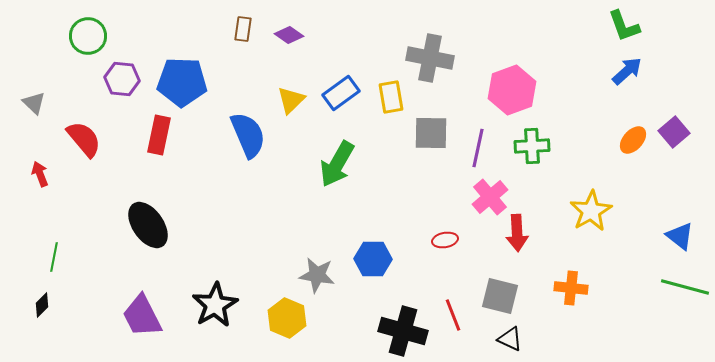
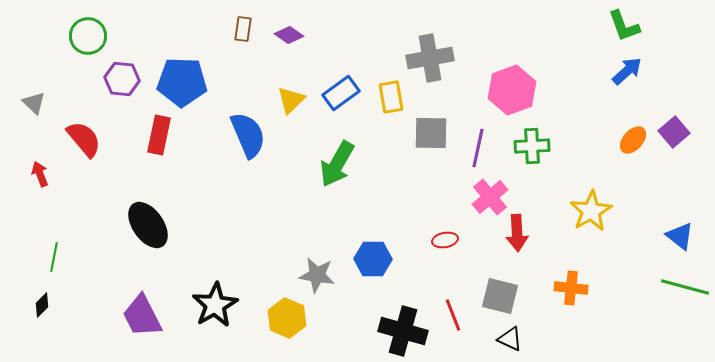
gray cross at (430, 58): rotated 21 degrees counterclockwise
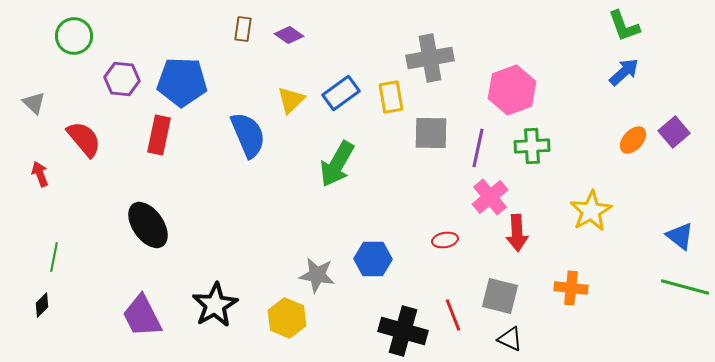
green circle at (88, 36): moved 14 px left
blue arrow at (627, 71): moved 3 px left, 1 px down
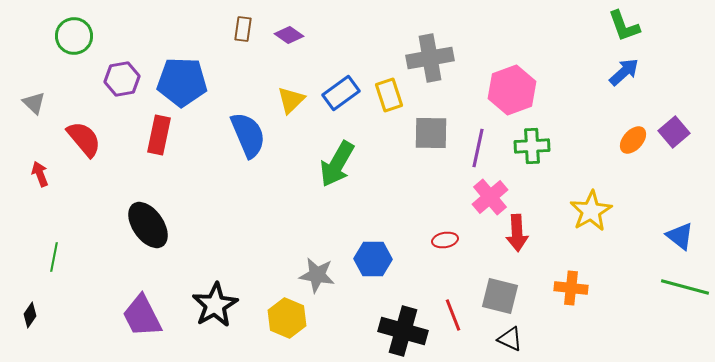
purple hexagon at (122, 79): rotated 16 degrees counterclockwise
yellow rectangle at (391, 97): moved 2 px left, 2 px up; rotated 8 degrees counterclockwise
black diamond at (42, 305): moved 12 px left, 10 px down; rotated 10 degrees counterclockwise
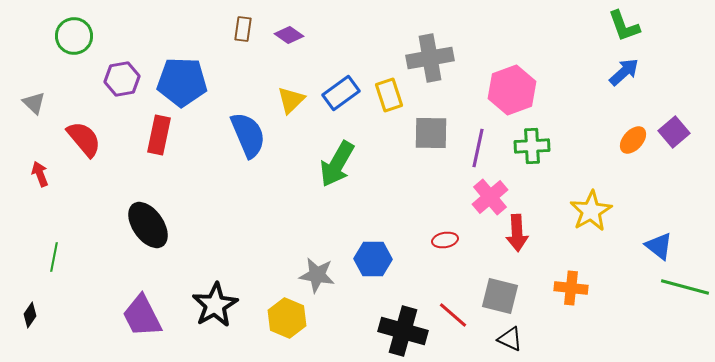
blue triangle at (680, 236): moved 21 px left, 10 px down
red line at (453, 315): rotated 28 degrees counterclockwise
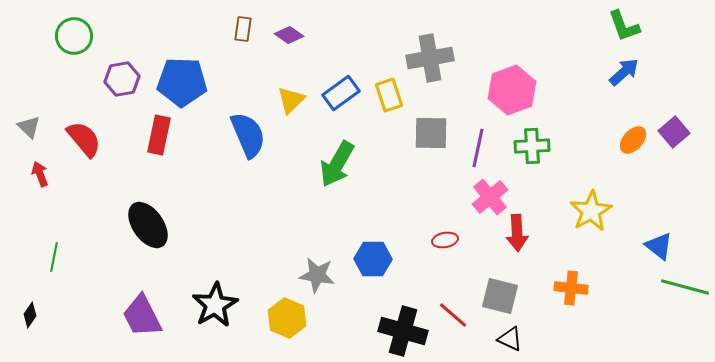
gray triangle at (34, 103): moved 5 px left, 24 px down
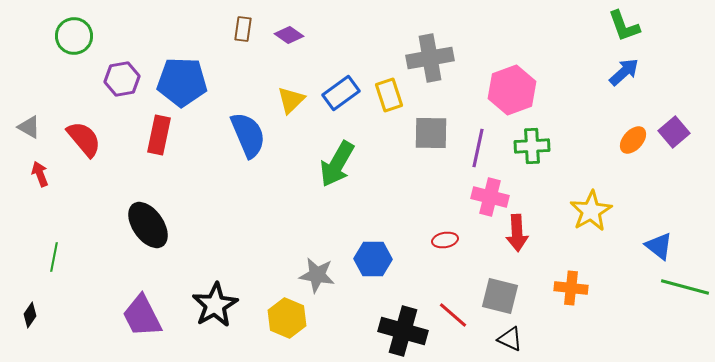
gray triangle at (29, 127): rotated 15 degrees counterclockwise
pink cross at (490, 197): rotated 36 degrees counterclockwise
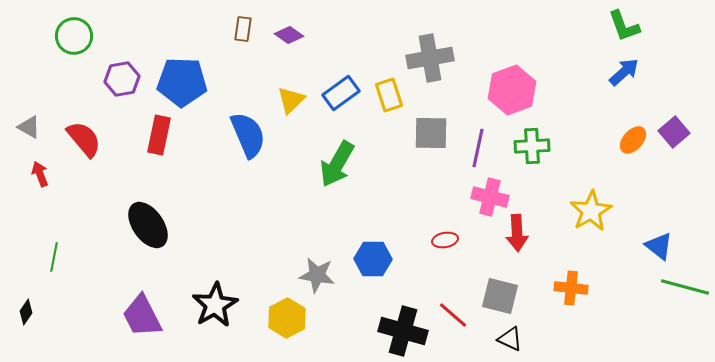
black diamond at (30, 315): moved 4 px left, 3 px up
yellow hexagon at (287, 318): rotated 9 degrees clockwise
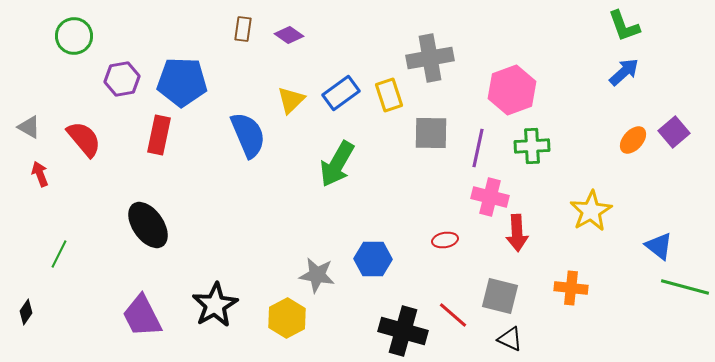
green line at (54, 257): moved 5 px right, 3 px up; rotated 16 degrees clockwise
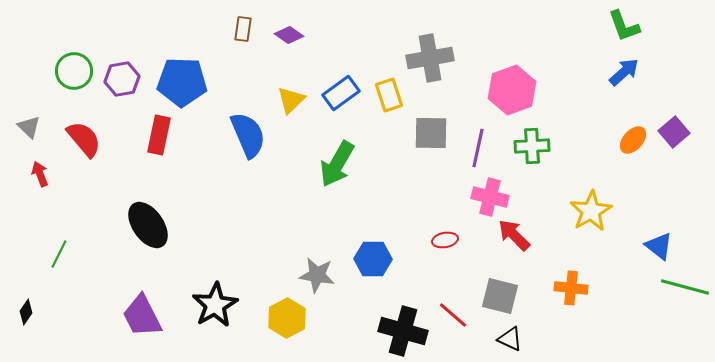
green circle at (74, 36): moved 35 px down
gray triangle at (29, 127): rotated 15 degrees clockwise
red arrow at (517, 233): moved 3 px left, 2 px down; rotated 138 degrees clockwise
